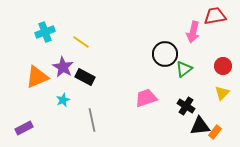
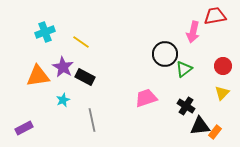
orange triangle: moved 1 px right, 1 px up; rotated 15 degrees clockwise
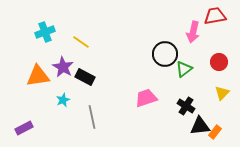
red circle: moved 4 px left, 4 px up
gray line: moved 3 px up
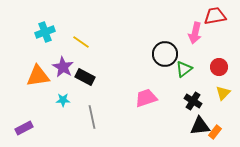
pink arrow: moved 2 px right, 1 px down
red circle: moved 5 px down
yellow triangle: moved 1 px right
cyan star: rotated 24 degrees clockwise
black cross: moved 7 px right, 5 px up
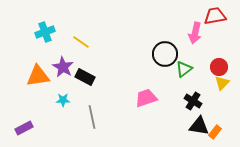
yellow triangle: moved 1 px left, 10 px up
black triangle: moved 1 px left; rotated 15 degrees clockwise
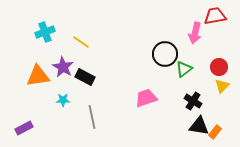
yellow triangle: moved 3 px down
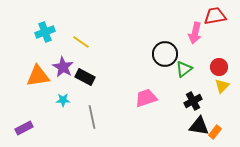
black cross: rotated 30 degrees clockwise
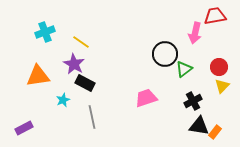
purple star: moved 11 px right, 3 px up
black rectangle: moved 6 px down
cyan star: rotated 24 degrees counterclockwise
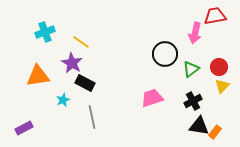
purple star: moved 2 px left, 1 px up
green triangle: moved 7 px right
pink trapezoid: moved 6 px right
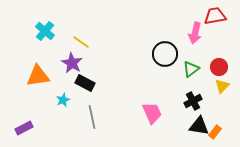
cyan cross: moved 1 px up; rotated 30 degrees counterclockwise
pink trapezoid: moved 15 px down; rotated 85 degrees clockwise
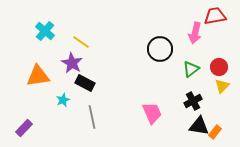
black circle: moved 5 px left, 5 px up
purple rectangle: rotated 18 degrees counterclockwise
